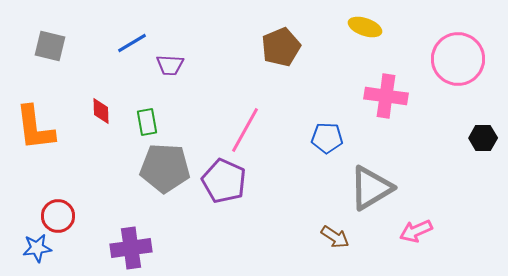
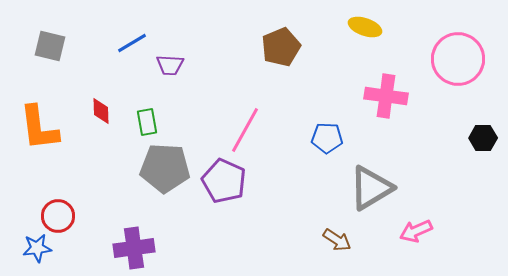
orange L-shape: moved 4 px right
brown arrow: moved 2 px right, 3 px down
purple cross: moved 3 px right
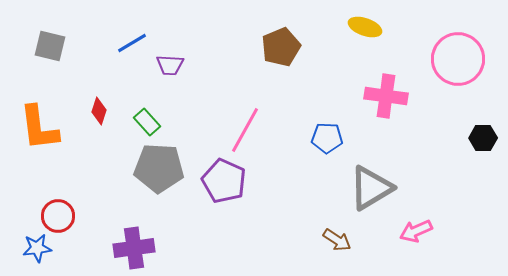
red diamond: moved 2 px left; rotated 20 degrees clockwise
green rectangle: rotated 32 degrees counterclockwise
gray pentagon: moved 6 px left
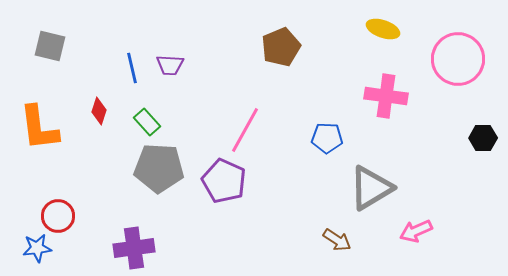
yellow ellipse: moved 18 px right, 2 px down
blue line: moved 25 px down; rotated 72 degrees counterclockwise
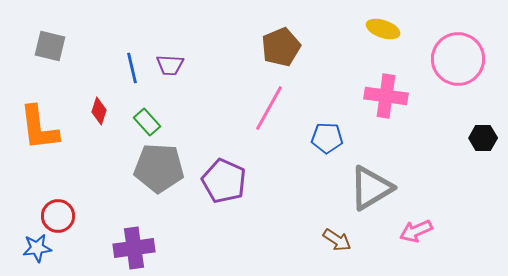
pink line: moved 24 px right, 22 px up
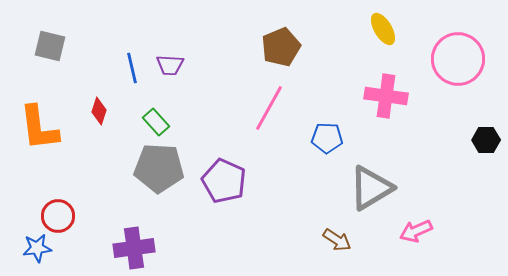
yellow ellipse: rotated 40 degrees clockwise
green rectangle: moved 9 px right
black hexagon: moved 3 px right, 2 px down
